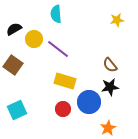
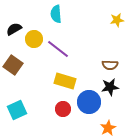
brown semicircle: rotated 49 degrees counterclockwise
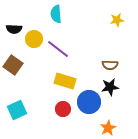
black semicircle: rotated 147 degrees counterclockwise
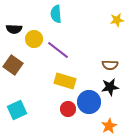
purple line: moved 1 px down
red circle: moved 5 px right
orange star: moved 1 px right, 2 px up
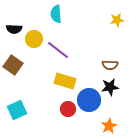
blue circle: moved 2 px up
